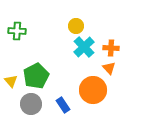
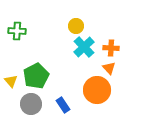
orange circle: moved 4 px right
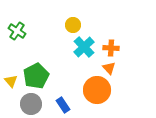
yellow circle: moved 3 px left, 1 px up
green cross: rotated 30 degrees clockwise
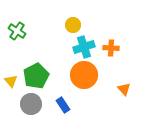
cyan cross: rotated 25 degrees clockwise
orange triangle: moved 15 px right, 21 px down
orange circle: moved 13 px left, 15 px up
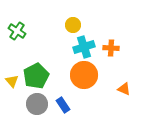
yellow triangle: moved 1 px right
orange triangle: rotated 24 degrees counterclockwise
gray circle: moved 6 px right
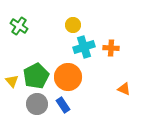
green cross: moved 2 px right, 5 px up
orange circle: moved 16 px left, 2 px down
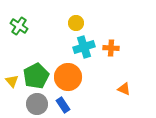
yellow circle: moved 3 px right, 2 px up
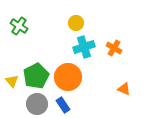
orange cross: moved 3 px right; rotated 28 degrees clockwise
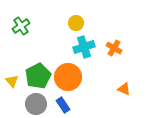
green cross: moved 2 px right; rotated 24 degrees clockwise
green pentagon: moved 2 px right
gray circle: moved 1 px left
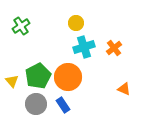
orange cross: rotated 21 degrees clockwise
